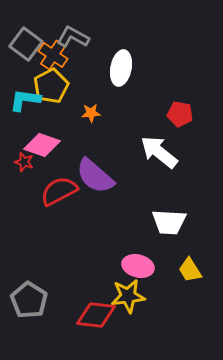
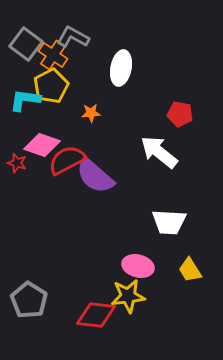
red star: moved 7 px left, 1 px down
red semicircle: moved 8 px right, 31 px up
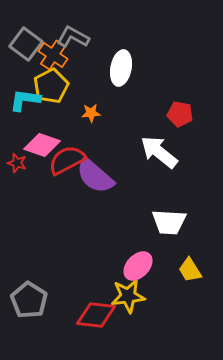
pink ellipse: rotated 60 degrees counterclockwise
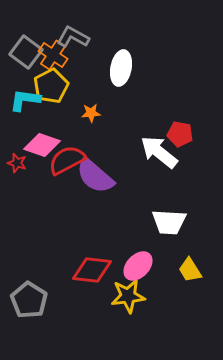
gray square: moved 8 px down
red pentagon: moved 20 px down
red diamond: moved 4 px left, 45 px up
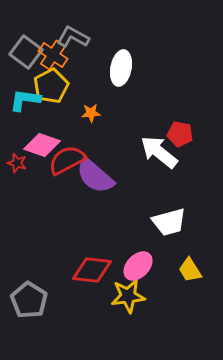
white trapezoid: rotated 18 degrees counterclockwise
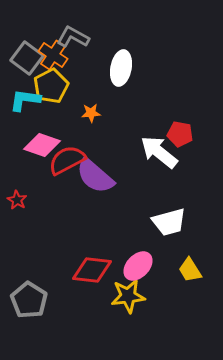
gray square: moved 1 px right, 6 px down
red star: moved 37 px down; rotated 12 degrees clockwise
